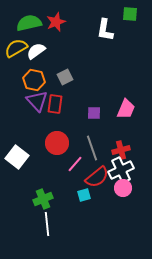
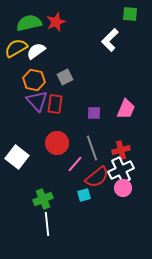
white L-shape: moved 5 px right, 10 px down; rotated 35 degrees clockwise
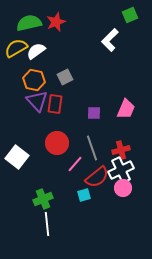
green square: moved 1 px down; rotated 28 degrees counterclockwise
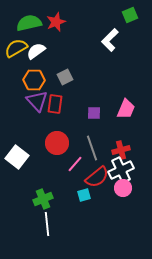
orange hexagon: rotated 10 degrees counterclockwise
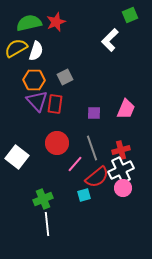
white semicircle: rotated 144 degrees clockwise
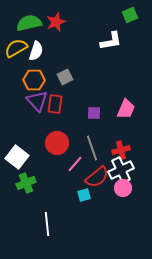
white L-shape: moved 1 px right, 1 px down; rotated 145 degrees counterclockwise
green cross: moved 17 px left, 16 px up
